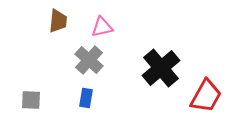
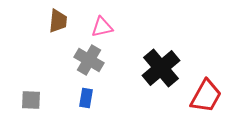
gray cross: rotated 12 degrees counterclockwise
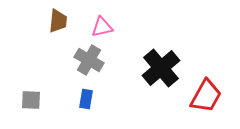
blue rectangle: moved 1 px down
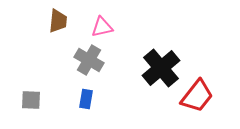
red trapezoid: moved 9 px left; rotated 9 degrees clockwise
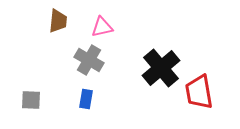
red trapezoid: moved 2 px right, 4 px up; rotated 132 degrees clockwise
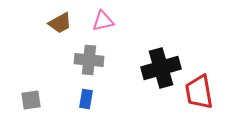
brown trapezoid: moved 2 px right, 2 px down; rotated 55 degrees clockwise
pink triangle: moved 1 px right, 6 px up
gray cross: rotated 24 degrees counterclockwise
black cross: rotated 24 degrees clockwise
gray square: rotated 10 degrees counterclockwise
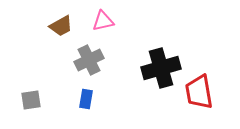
brown trapezoid: moved 1 px right, 3 px down
gray cross: rotated 32 degrees counterclockwise
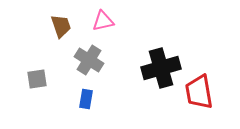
brown trapezoid: rotated 80 degrees counterclockwise
gray cross: rotated 32 degrees counterclockwise
gray square: moved 6 px right, 21 px up
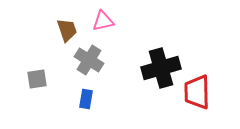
brown trapezoid: moved 6 px right, 4 px down
red trapezoid: moved 2 px left; rotated 9 degrees clockwise
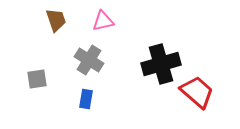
brown trapezoid: moved 11 px left, 10 px up
black cross: moved 4 px up
red trapezoid: rotated 132 degrees clockwise
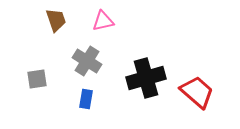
gray cross: moved 2 px left, 1 px down
black cross: moved 15 px left, 14 px down
